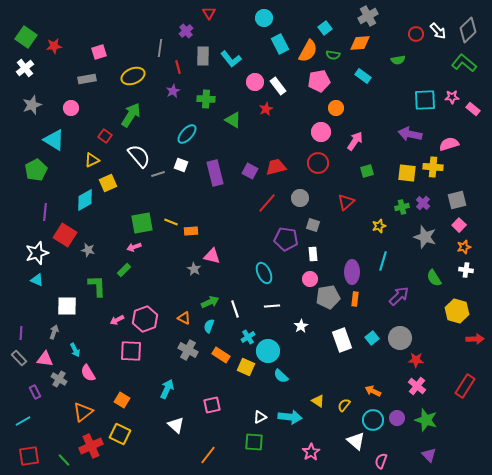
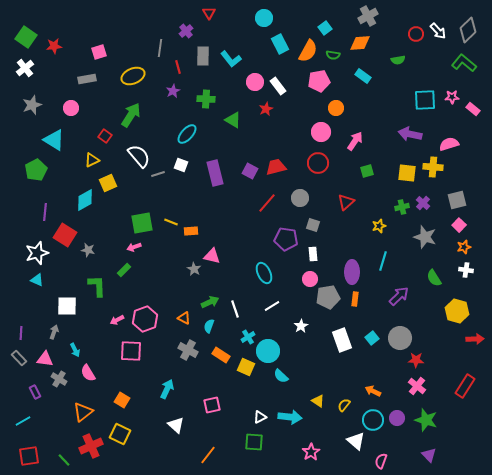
white line at (272, 306): rotated 28 degrees counterclockwise
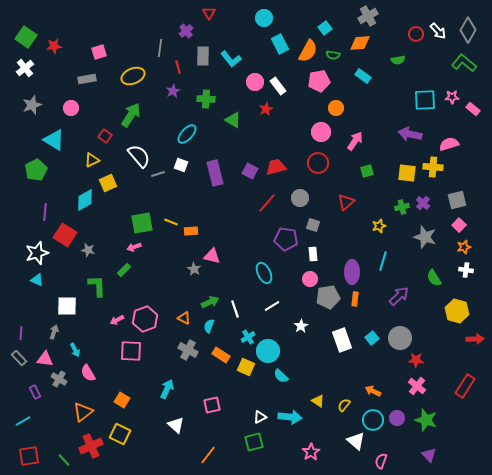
gray diamond at (468, 30): rotated 15 degrees counterclockwise
green square at (254, 442): rotated 18 degrees counterclockwise
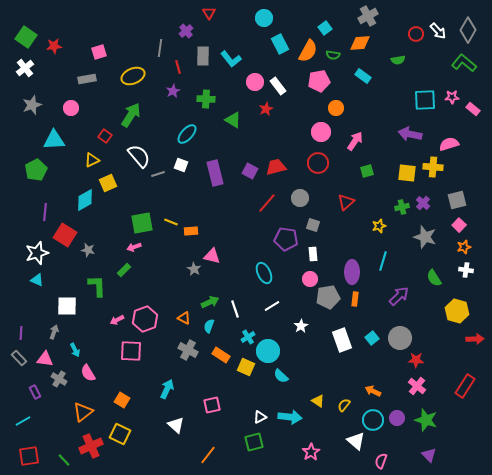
cyan triangle at (54, 140): rotated 35 degrees counterclockwise
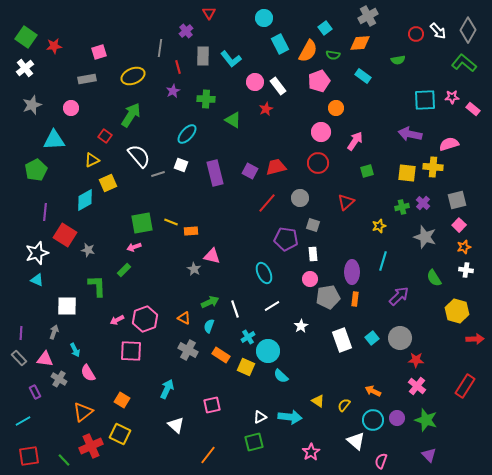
pink pentagon at (319, 81): rotated 10 degrees counterclockwise
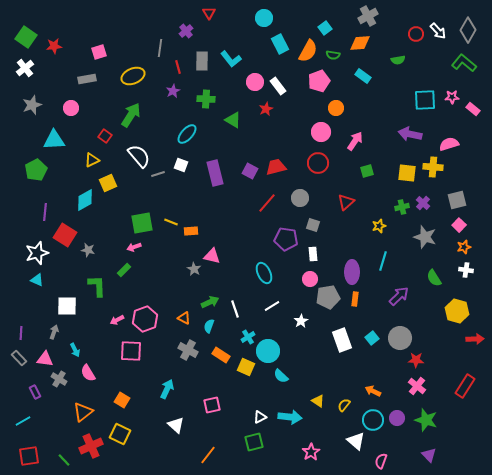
gray rectangle at (203, 56): moved 1 px left, 5 px down
white star at (301, 326): moved 5 px up
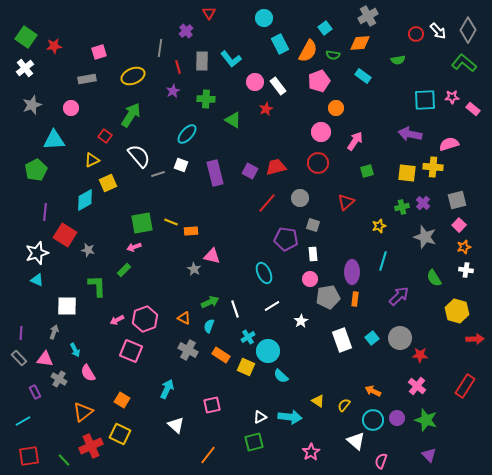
pink square at (131, 351): rotated 20 degrees clockwise
red star at (416, 360): moved 4 px right, 5 px up
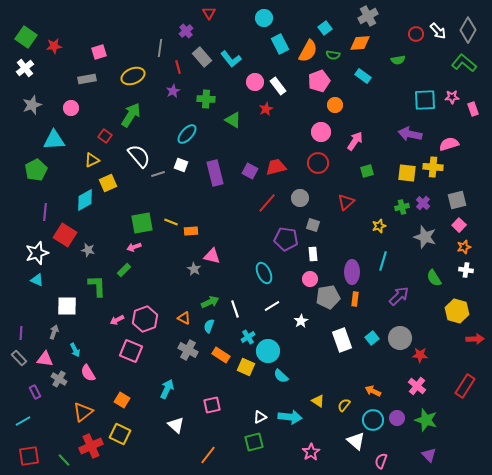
gray rectangle at (202, 61): moved 4 px up; rotated 42 degrees counterclockwise
orange circle at (336, 108): moved 1 px left, 3 px up
pink rectangle at (473, 109): rotated 32 degrees clockwise
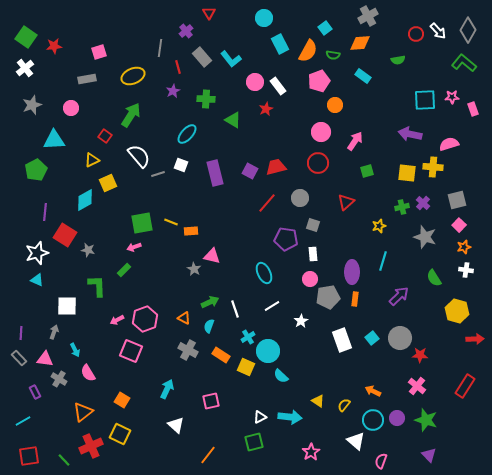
pink square at (212, 405): moved 1 px left, 4 px up
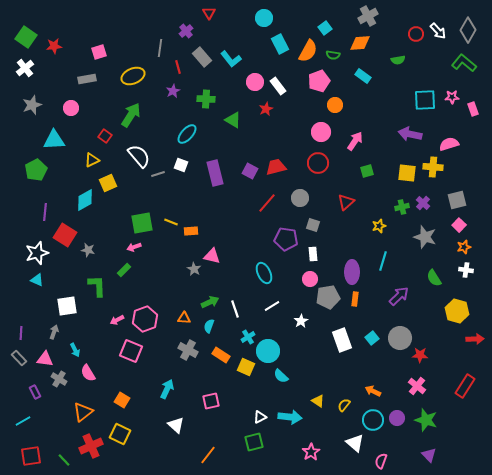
white square at (67, 306): rotated 10 degrees counterclockwise
orange triangle at (184, 318): rotated 24 degrees counterclockwise
white triangle at (356, 441): moved 1 px left, 2 px down
red square at (29, 456): moved 2 px right
